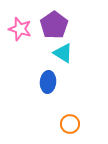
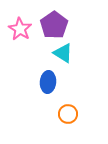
pink star: rotated 15 degrees clockwise
orange circle: moved 2 px left, 10 px up
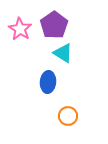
orange circle: moved 2 px down
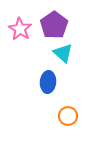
cyan triangle: rotated 10 degrees clockwise
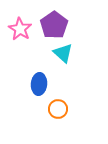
blue ellipse: moved 9 px left, 2 px down
orange circle: moved 10 px left, 7 px up
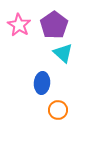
pink star: moved 1 px left, 4 px up
blue ellipse: moved 3 px right, 1 px up
orange circle: moved 1 px down
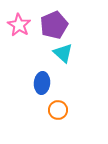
purple pentagon: rotated 12 degrees clockwise
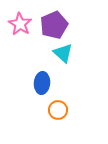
pink star: moved 1 px right, 1 px up
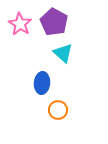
purple pentagon: moved 3 px up; rotated 20 degrees counterclockwise
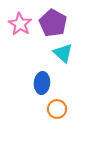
purple pentagon: moved 1 px left, 1 px down
orange circle: moved 1 px left, 1 px up
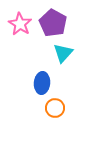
cyan triangle: rotated 30 degrees clockwise
orange circle: moved 2 px left, 1 px up
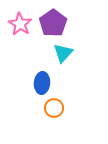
purple pentagon: rotated 8 degrees clockwise
orange circle: moved 1 px left
